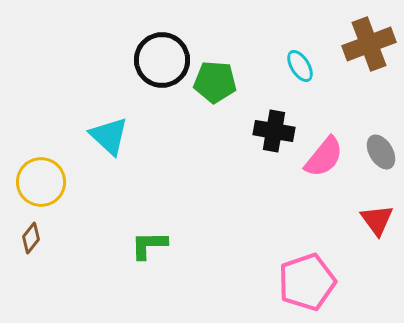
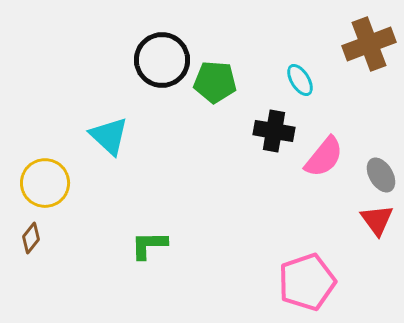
cyan ellipse: moved 14 px down
gray ellipse: moved 23 px down
yellow circle: moved 4 px right, 1 px down
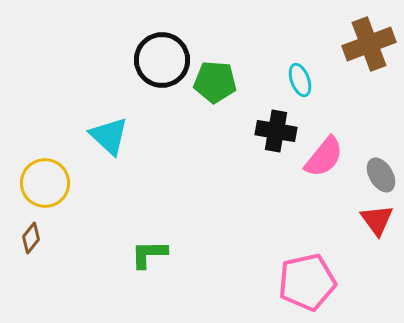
cyan ellipse: rotated 12 degrees clockwise
black cross: moved 2 px right
green L-shape: moved 9 px down
pink pentagon: rotated 6 degrees clockwise
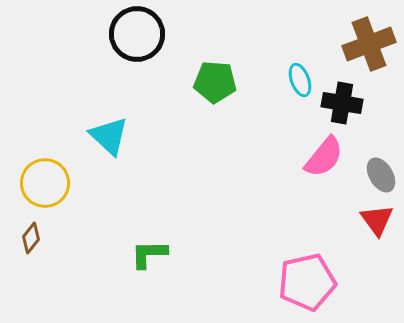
black circle: moved 25 px left, 26 px up
black cross: moved 66 px right, 28 px up
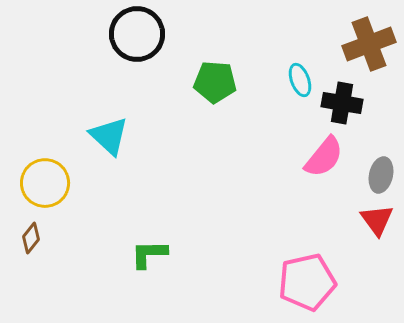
gray ellipse: rotated 44 degrees clockwise
